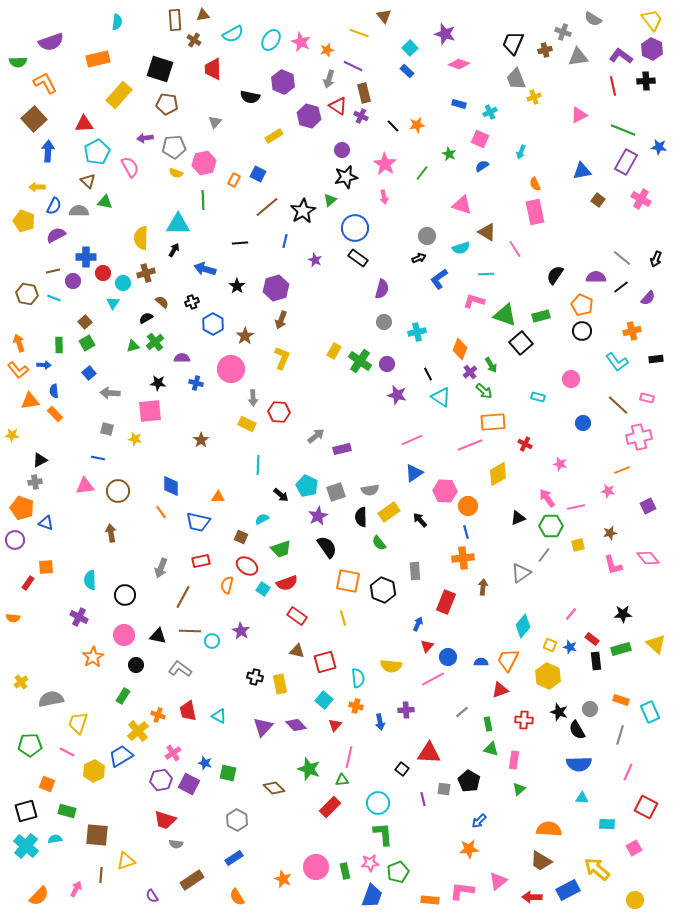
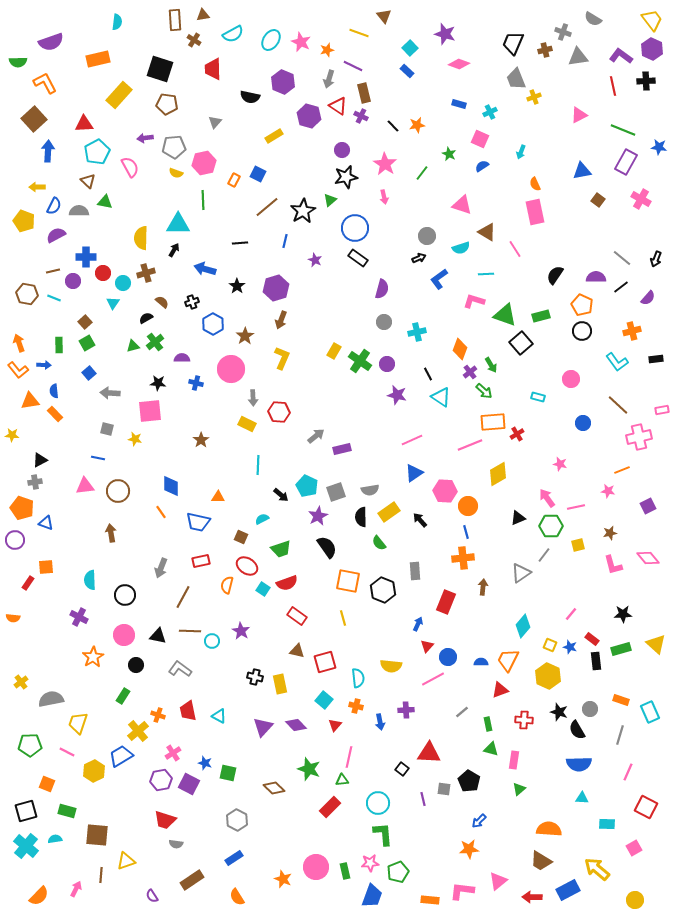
pink rectangle at (647, 398): moved 15 px right, 12 px down; rotated 24 degrees counterclockwise
red cross at (525, 444): moved 8 px left, 10 px up; rotated 32 degrees clockwise
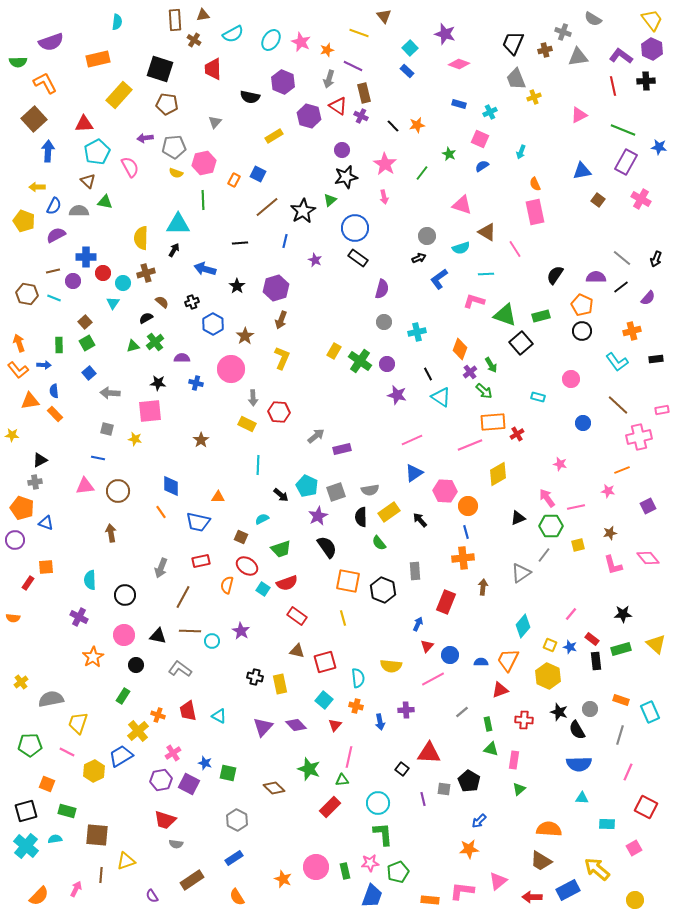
blue circle at (448, 657): moved 2 px right, 2 px up
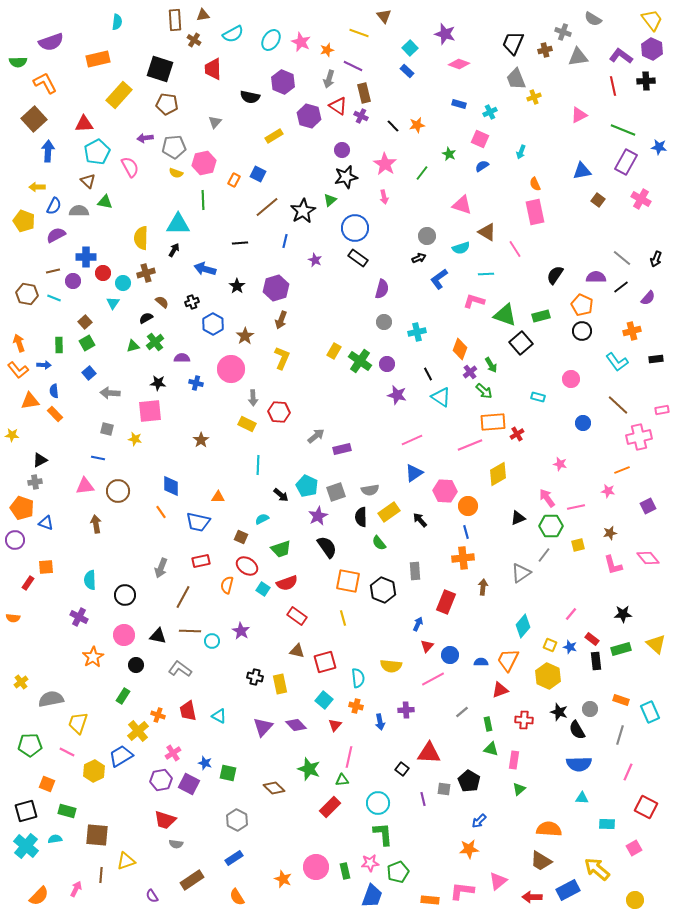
brown arrow at (111, 533): moved 15 px left, 9 px up
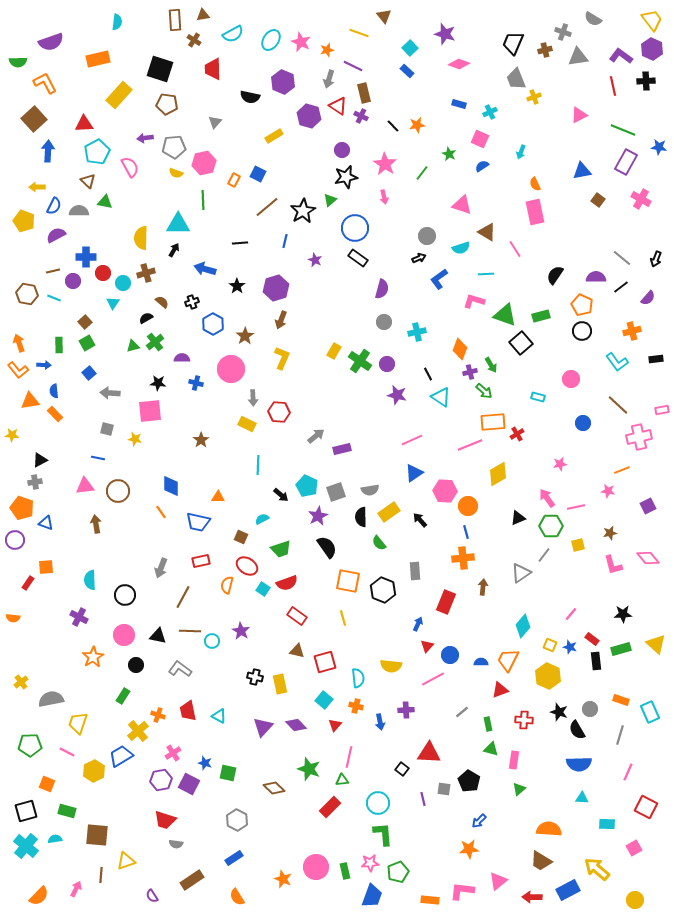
purple cross at (470, 372): rotated 24 degrees clockwise
pink star at (560, 464): rotated 24 degrees counterclockwise
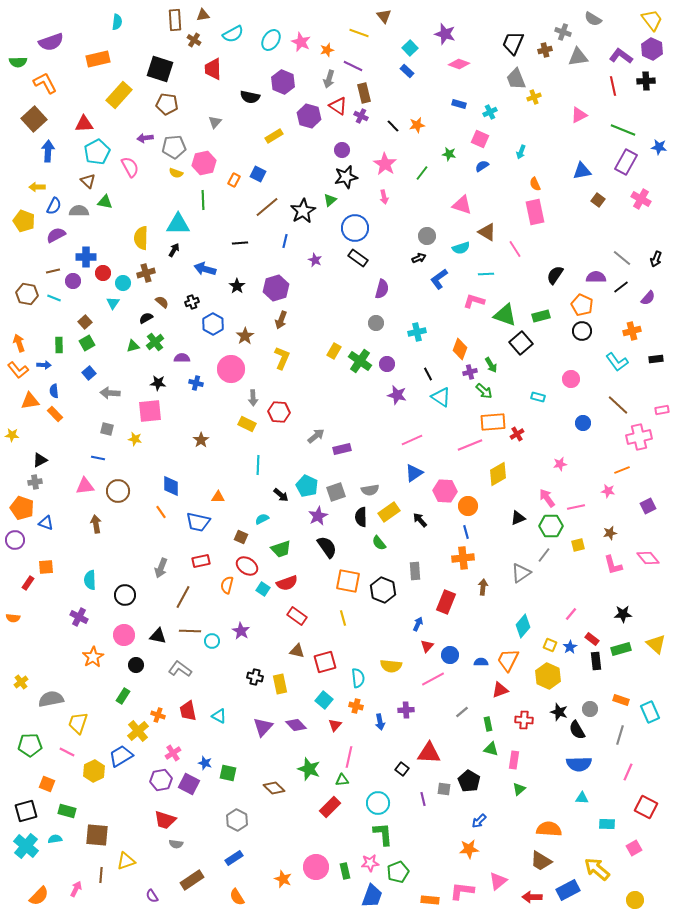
green star at (449, 154): rotated 16 degrees counterclockwise
gray circle at (384, 322): moved 8 px left, 1 px down
blue star at (570, 647): rotated 24 degrees clockwise
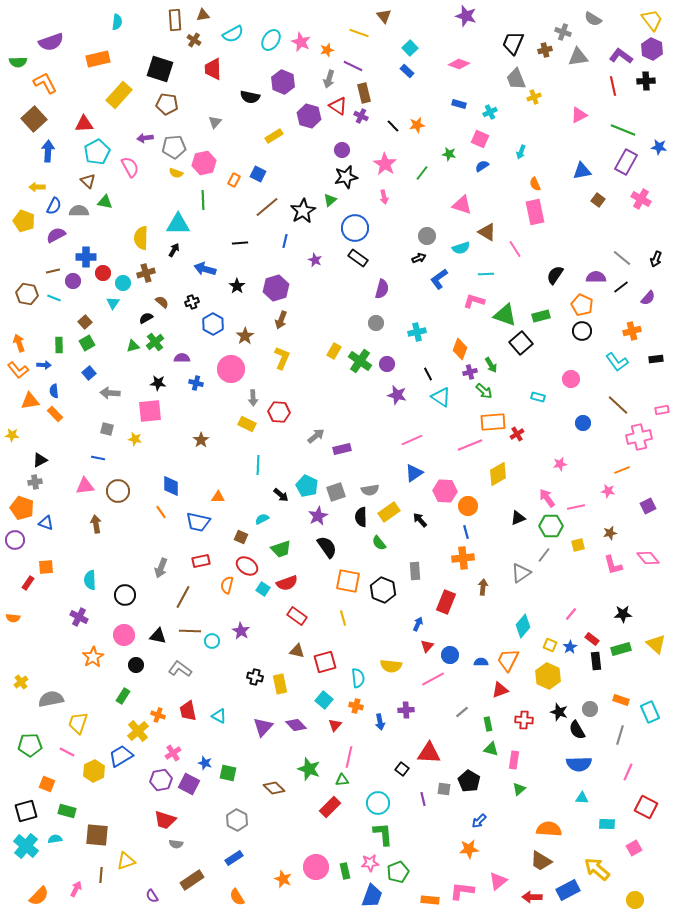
purple star at (445, 34): moved 21 px right, 18 px up
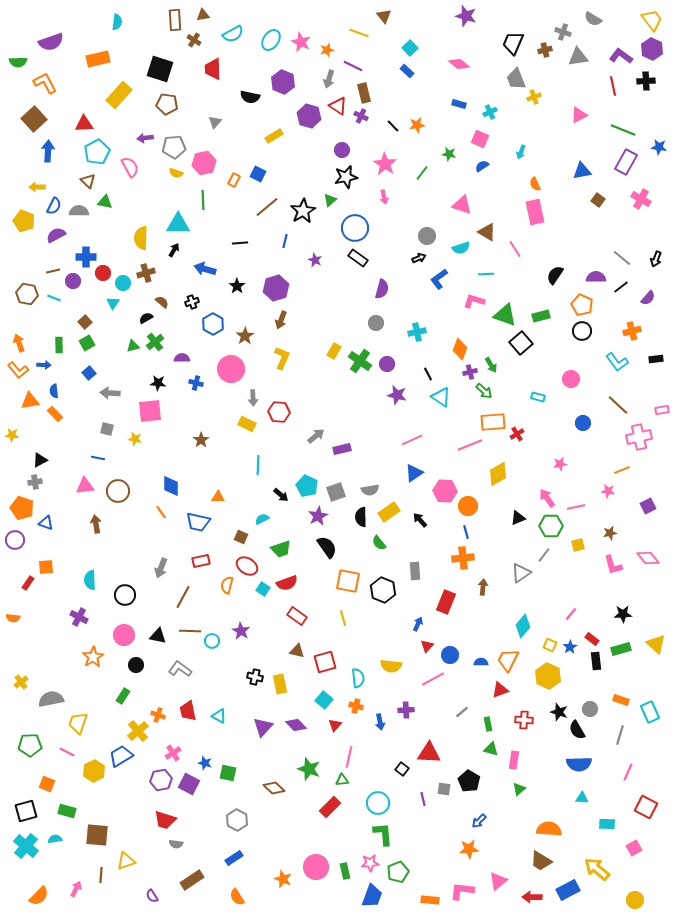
pink diamond at (459, 64): rotated 20 degrees clockwise
